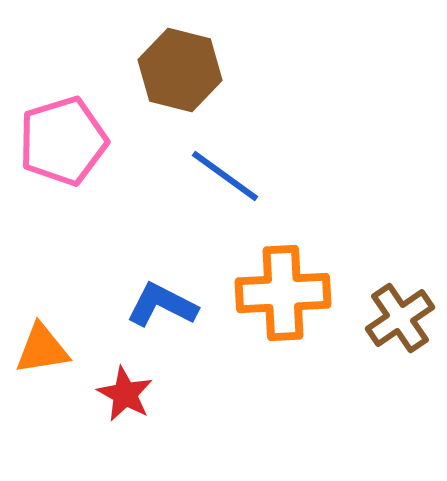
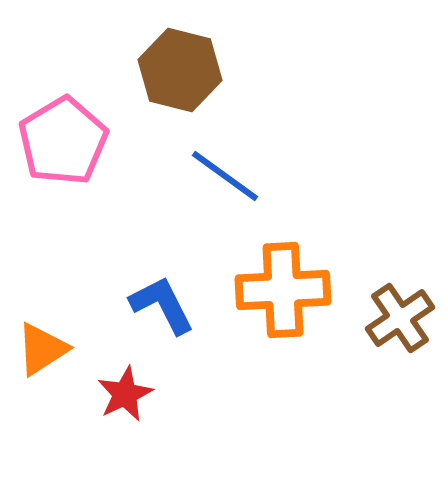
pink pentagon: rotated 14 degrees counterclockwise
orange cross: moved 3 px up
blue L-shape: rotated 36 degrees clockwise
orange triangle: rotated 24 degrees counterclockwise
red star: rotated 18 degrees clockwise
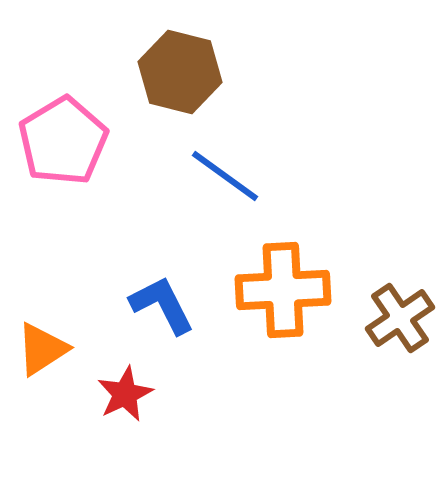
brown hexagon: moved 2 px down
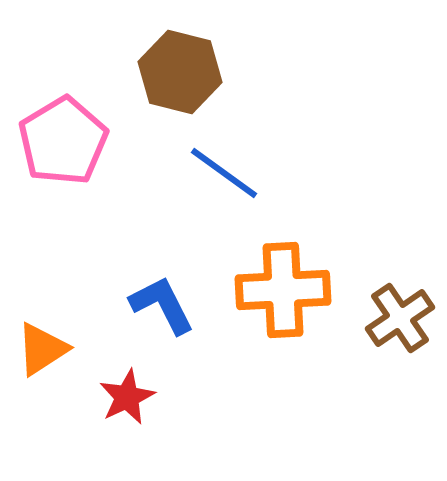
blue line: moved 1 px left, 3 px up
red star: moved 2 px right, 3 px down
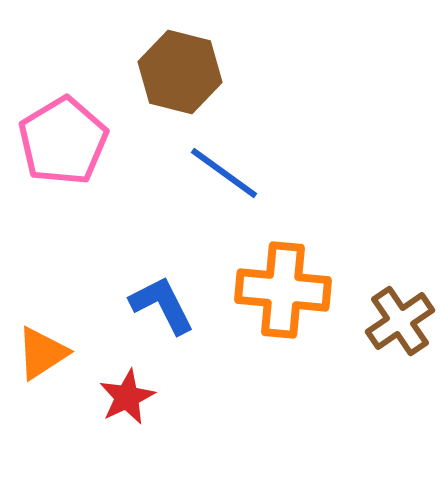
orange cross: rotated 8 degrees clockwise
brown cross: moved 3 px down
orange triangle: moved 4 px down
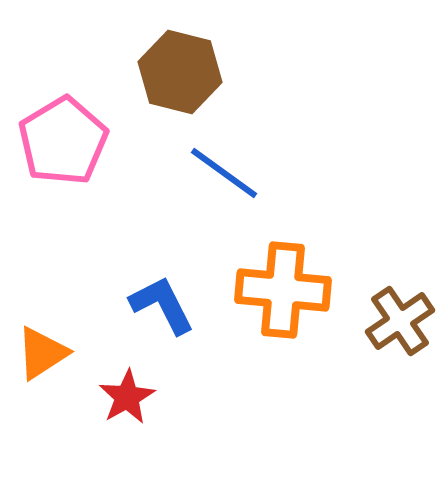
red star: rotated 4 degrees counterclockwise
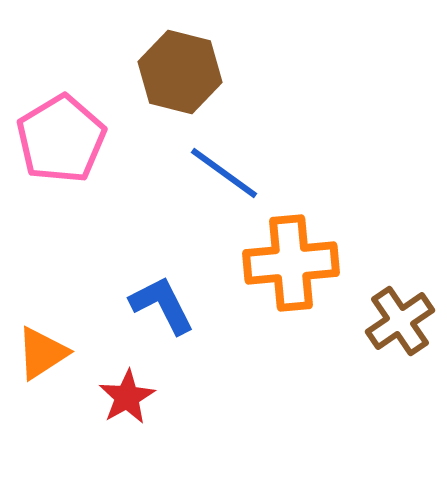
pink pentagon: moved 2 px left, 2 px up
orange cross: moved 8 px right, 27 px up; rotated 10 degrees counterclockwise
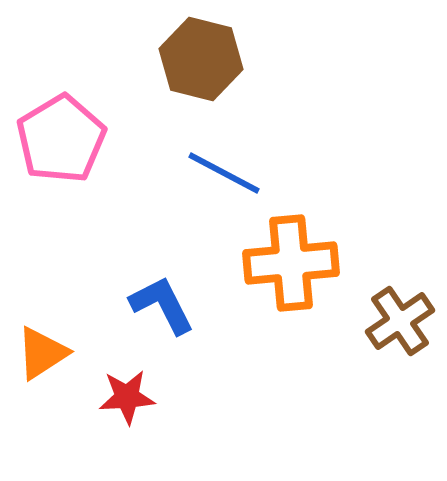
brown hexagon: moved 21 px right, 13 px up
blue line: rotated 8 degrees counterclockwise
red star: rotated 26 degrees clockwise
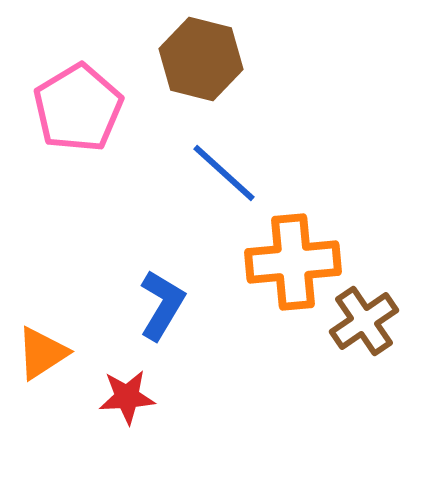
pink pentagon: moved 17 px right, 31 px up
blue line: rotated 14 degrees clockwise
orange cross: moved 2 px right, 1 px up
blue L-shape: rotated 58 degrees clockwise
brown cross: moved 36 px left
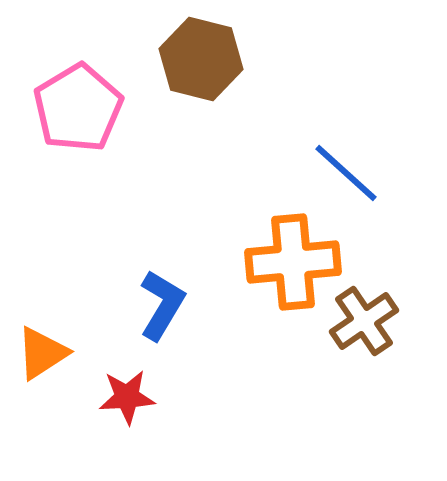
blue line: moved 122 px right
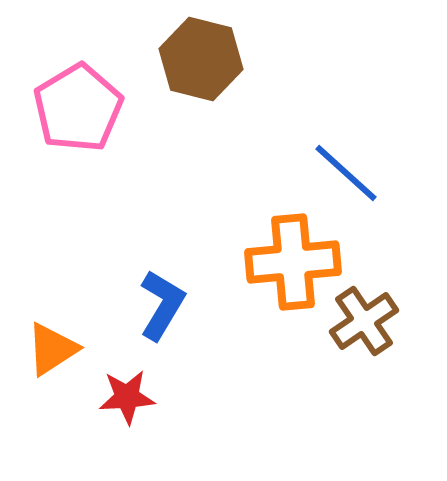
orange triangle: moved 10 px right, 4 px up
